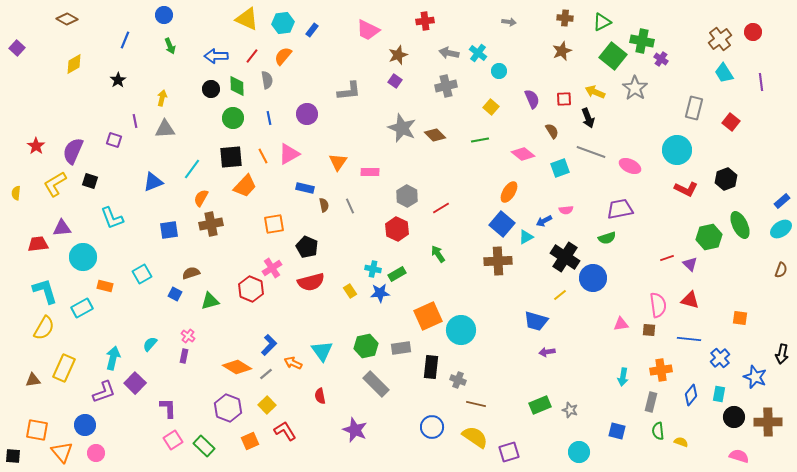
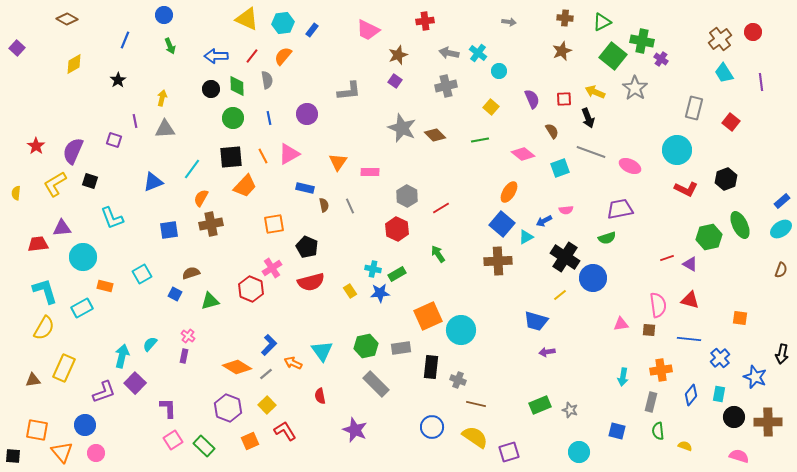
purple triangle at (690, 264): rotated 14 degrees counterclockwise
cyan arrow at (113, 358): moved 9 px right, 2 px up
yellow semicircle at (681, 442): moved 4 px right, 4 px down
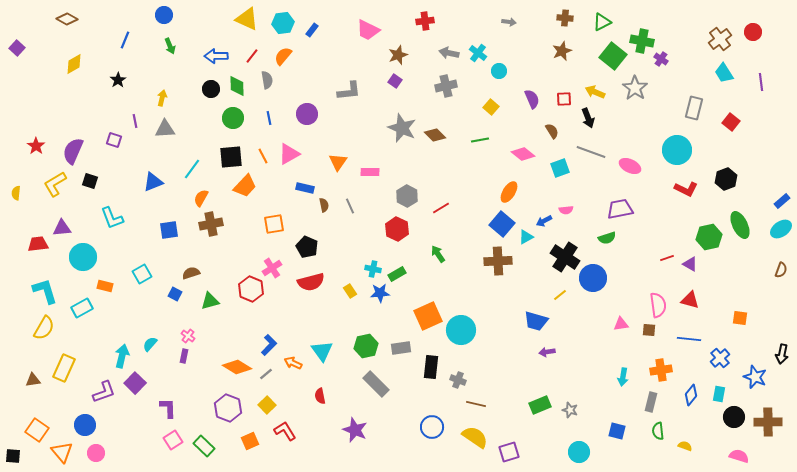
orange square at (37, 430): rotated 25 degrees clockwise
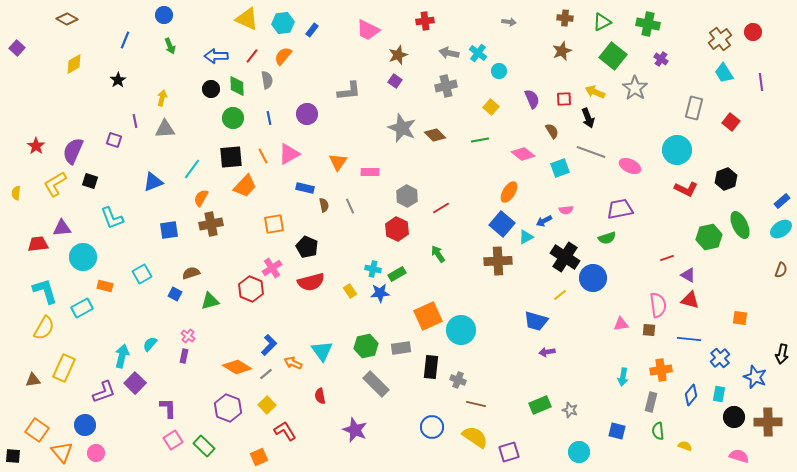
green cross at (642, 41): moved 6 px right, 17 px up
purple triangle at (690, 264): moved 2 px left, 11 px down
orange square at (250, 441): moved 9 px right, 16 px down
